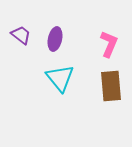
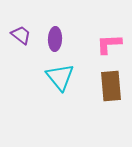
purple ellipse: rotated 10 degrees counterclockwise
pink L-shape: rotated 116 degrees counterclockwise
cyan triangle: moved 1 px up
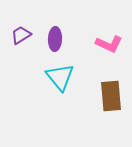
purple trapezoid: rotated 70 degrees counterclockwise
pink L-shape: rotated 152 degrees counterclockwise
brown rectangle: moved 10 px down
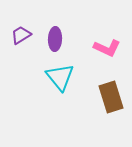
pink L-shape: moved 2 px left, 4 px down
brown rectangle: moved 1 px down; rotated 12 degrees counterclockwise
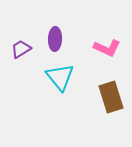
purple trapezoid: moved 14 px down
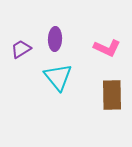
cyan triangle: moved 2 px left
brown rectangle: moved 1 px right, 2 px up; rotated 16 degrees clockwise
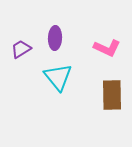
purple ellipse: moved 1 px up
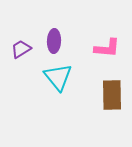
purple ellipse: moved 1 px left, 3 px down
pink L-shape: rotated 20 degrees counterclockwise
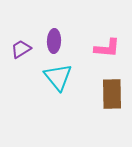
brown rectangle: moved 1 px up
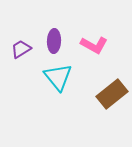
pink L-shape: moved 13 px left, 3 px up; rotated 24 degrees clockwise
brown rectangle: rotated 52 degrees clockwise
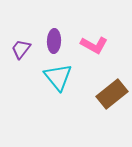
purple trapezoid: rotated 20 degrees counterclockwise
